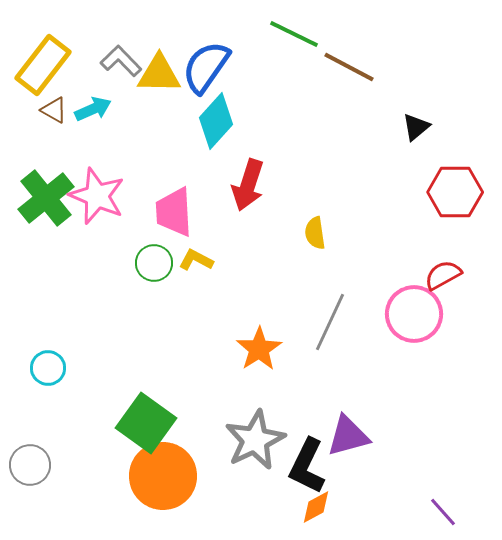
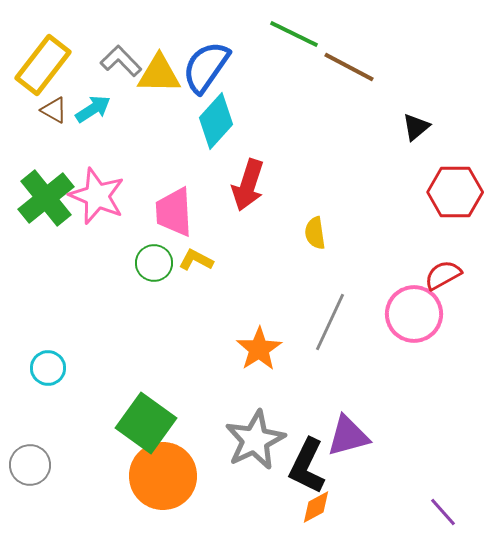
cyan arrow: rotated 9 degrees counterclockwise
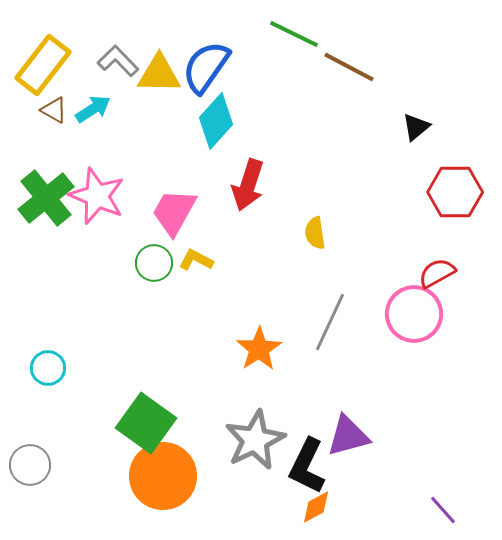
gray L-shape: moved 3 px left
pink trapezoid: rotated 32 degrees clockwise
red semicircle: moved 6 px left, 2 px up
purple line: moved 2 px up
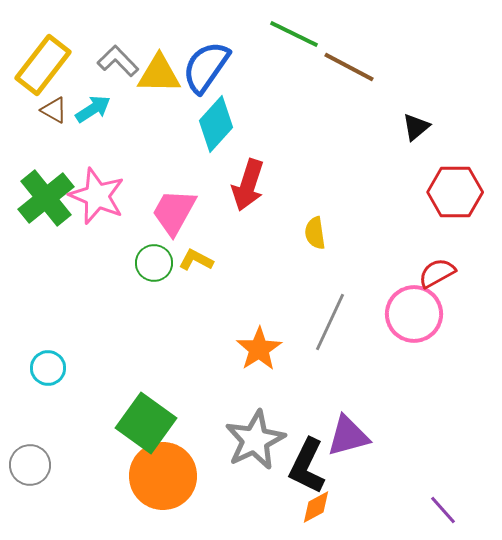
cyan diamond: moved 3 px down
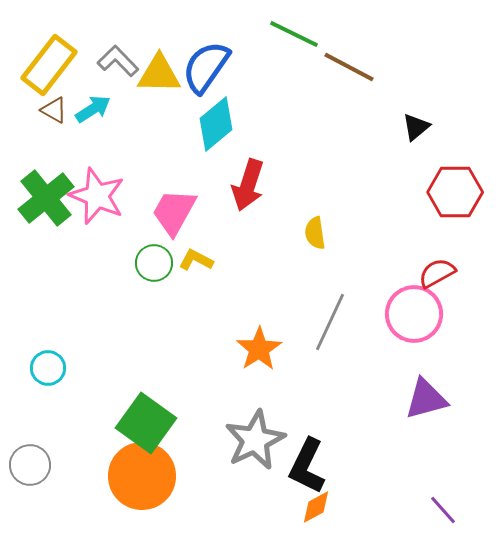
yellow rectangle: moved 6 px right
cyan diamond: rotated 8 degrees clockwise
purple triangle: moved 78 px right, 37 px up
orange circle: moved 21 px left
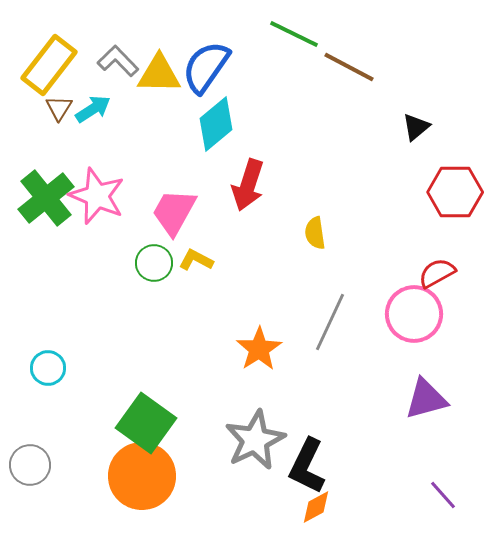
brown triangle: moved 5 px right, 2 px up; rotated 32 degrees clockwise
purple line: moved 15 px up
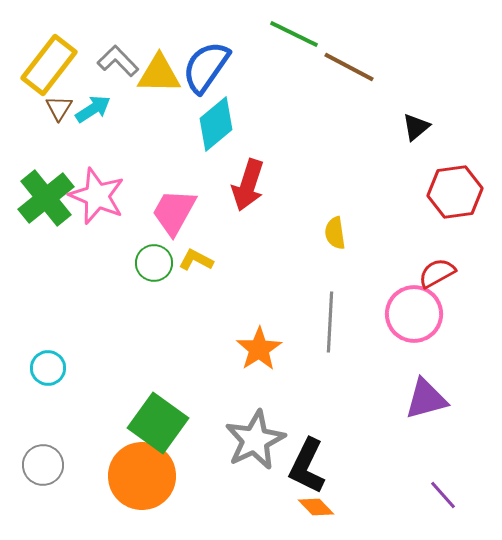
red hexagon: rotated 8 degrees counterclockwise
yellow semicircle: moved 20 px right
gray line: rotated 22 degrees counterclockwise
green square: moved 12 px right
gray circle: moved 13 px right
orange diamond: rotated 75 degrees clockwise
